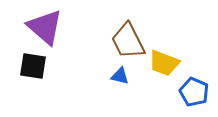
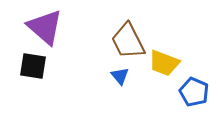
blue triangle: rotated 36 degrees clockwise
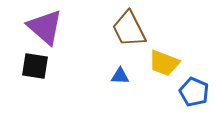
brown trapezoid: moved 1 px right, 12 px up
black square: moved 2 px right
blue triangle: rotated 48 degrees counterclockwise
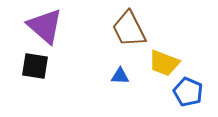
purple triangle: moved 1 px up
blue pentagon: moved 6 px left
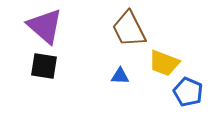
black square: moved 9 px right
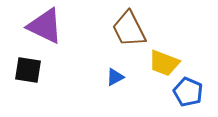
purple triangle: rotated 15 degrees counterclockwise
black square: moved 16 px left, 4 px down
blue triangle: moved 5 px left, 1 px down; rotated 30 degrees counterclockwise
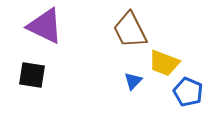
brown trapezoid: moved 1 px right, 1 px down
black square: moved 4 px right, 5 px down
blue triangle: moved 18 px right, 4 px down; rotated 18 degrees counterclockwise
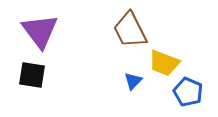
purple triangle: moved 5 px left, 5 px down; rotated 27 degrees clockwise
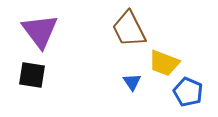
brown trapezoid: moved 1 px left, 1 px up
blue triangle: moved 1 px left, 1 px down; rotated 18 degrees counterclockwise
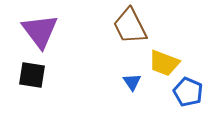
brown trapezoid: moved 1 px right, 3 px up
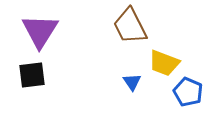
purple triangle: rotated 9 degrees clockwise
black square: rotated 16 degrees counterclockwise
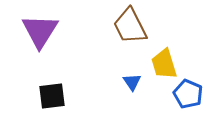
yellow trapezoid: moved 1 px down; rotated 52 degrees clockwise
black square: moved 20 px right, 21 px down
blue pentagon: moved 2 px down
